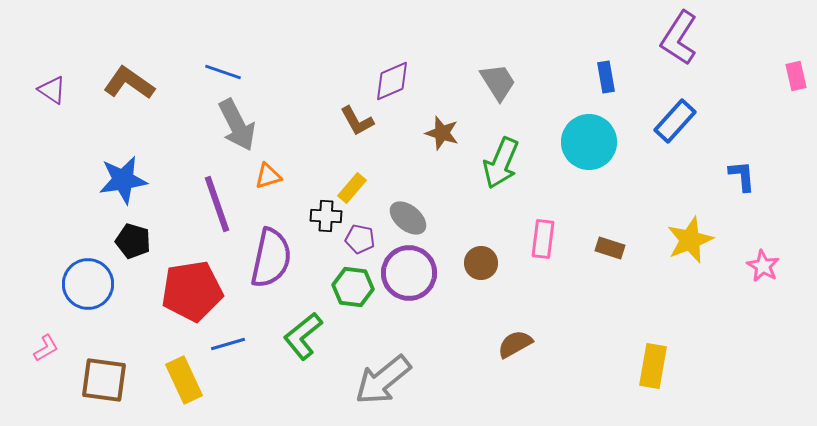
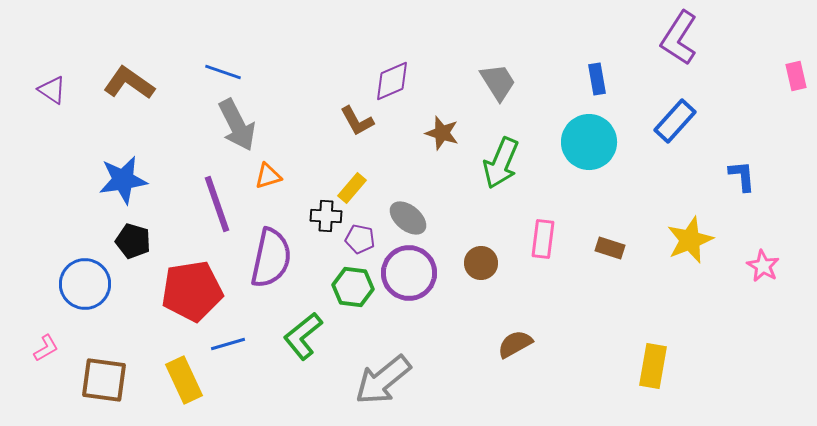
blue rectangle at (606, 77): moved 9 px left, 2 px down
blue circle at (88, 284): moved 3 px left
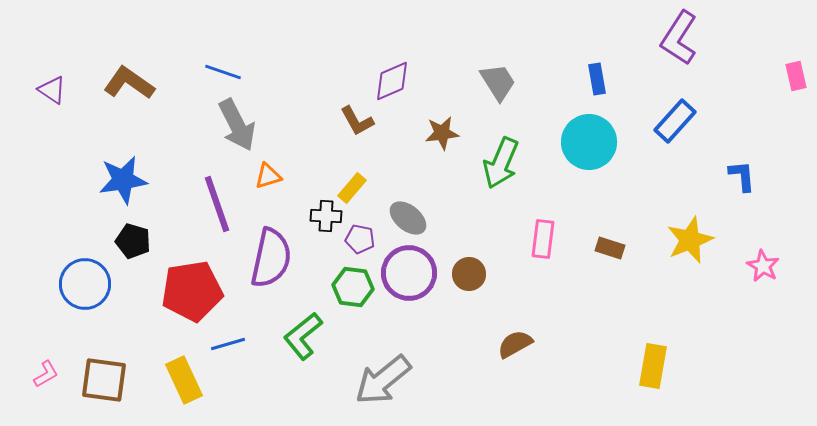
brown star at (442, 133): rotated 24 degrees counterclockwise
brown circle at (481, 263): moved 12 px left, 11 px down
pink L-shape at (46, 348): moved 26 px down
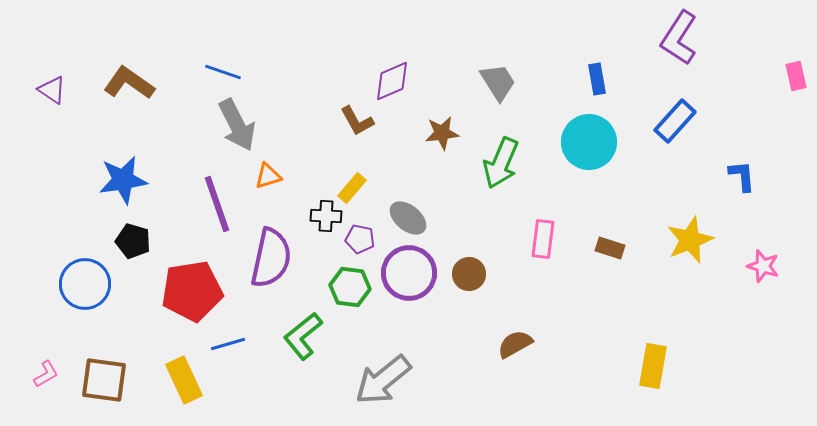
pink star at (763, 266): rotated 12 degrees counterclockwise
green hexagon at (353, 287): moved 3 px left
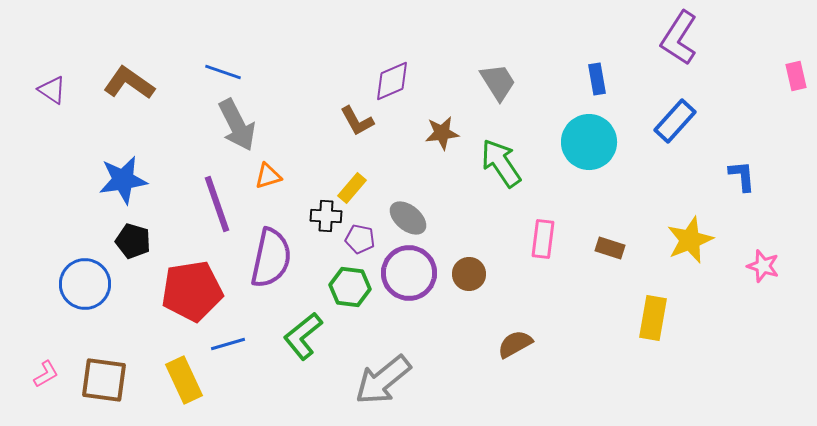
green arrow at (501, 163): rotated 123 degrees clockwise
yellow rectangle at (653, 366): moved 48 px up
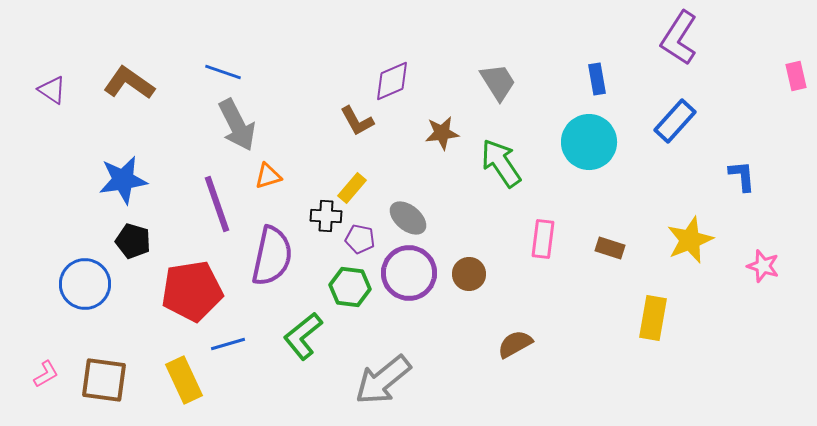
purple semicircle at (271, 258): moved 1 px right, 2 px up
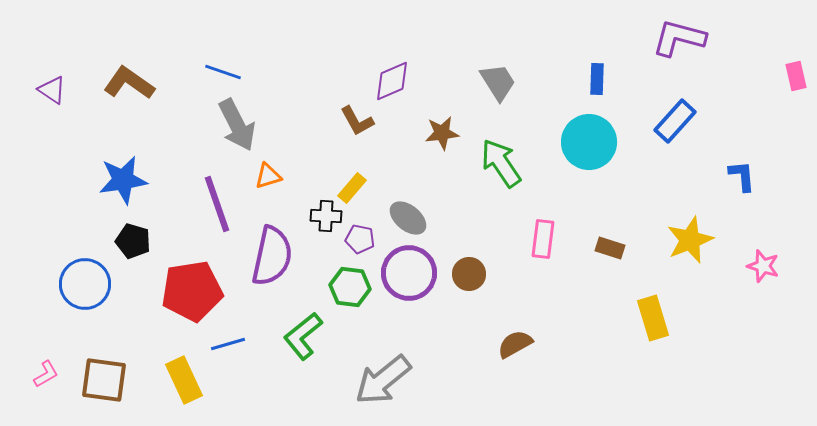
purple L-shape at (679, 38): rotated 72 degrees clockwise
blue rectangle at (597, 79): rotated 12 degrees clockwise
yellow rectangle at (653, 318): rotated 27 degrees counterclockwise
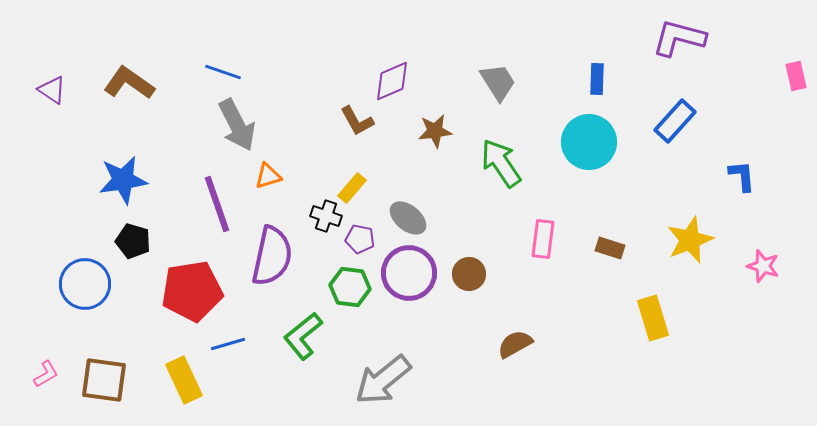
brown star at (442, 133): moved 7 px left, 2 px up
black cross at (326, 216): rotated 16 degrees clockwise
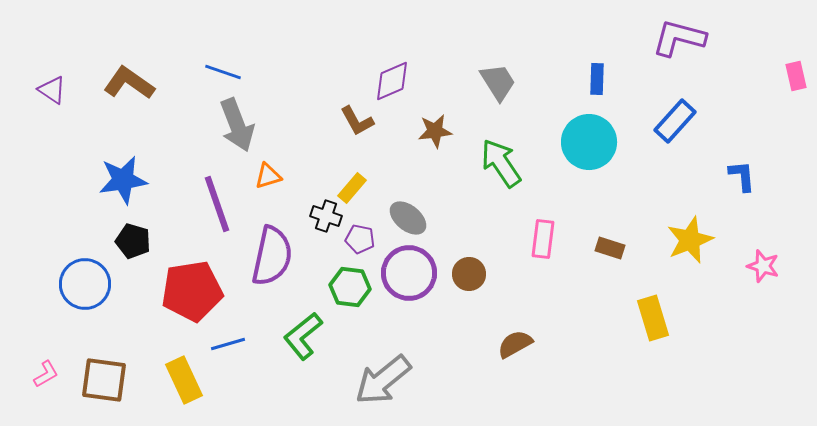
gray arrow at (237, 125): rotated 6 degrees clockwise
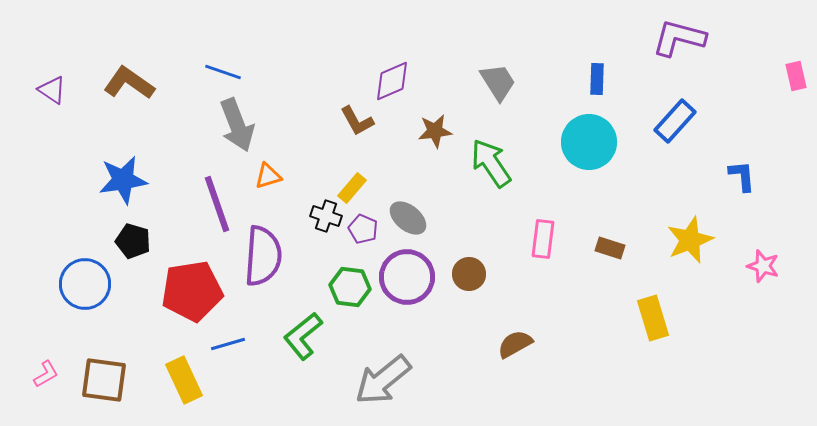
green arrow at (501, 163): moved 10 px left
purple pentagon at (360, 239): moved 3 px right, 10 px up; rotated 12 degrees clockwise
purple semicircle at (272, 256): moved 9 px left; rotated 8 degrees counterclockwise
purple circle at (409, 273): moved 2 px left, 4 px down
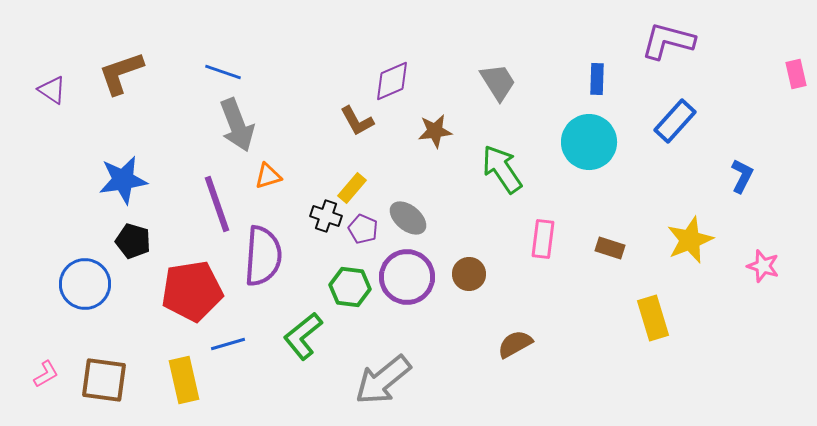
purple L-shape at (679, 38): moved 11 px left, 3 px down
pink rectangle at (796, 76): moved 2 px up
brown L-shape at (129, 83): moved 8 px left, 10 px up; rotated 54 degrees counterclockwise
green arrow at (491, 163): moved 11 px right, 6 px down
blue L-shape at (742, 176): rotated 32 degrees clockwise
yellow rectangle at (184, 380): rotated 12 degrees clockwise
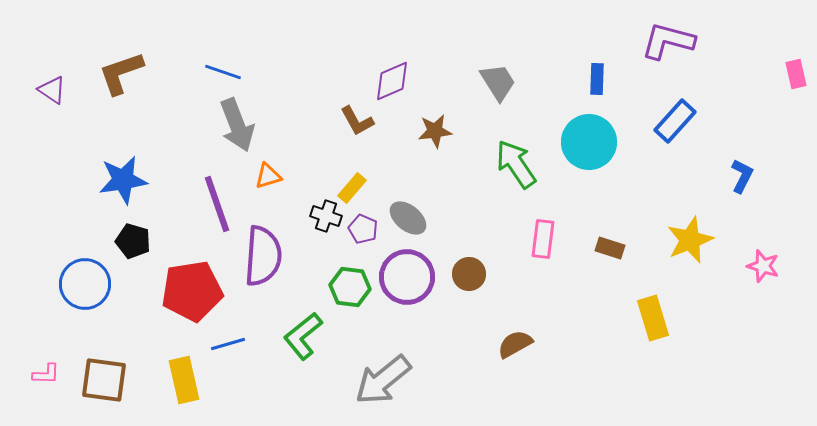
green arrow at (502, 169): moved 14 px right, 5 px up
pink L-shape at (46, 374): rotated 32 degrees clockwise
